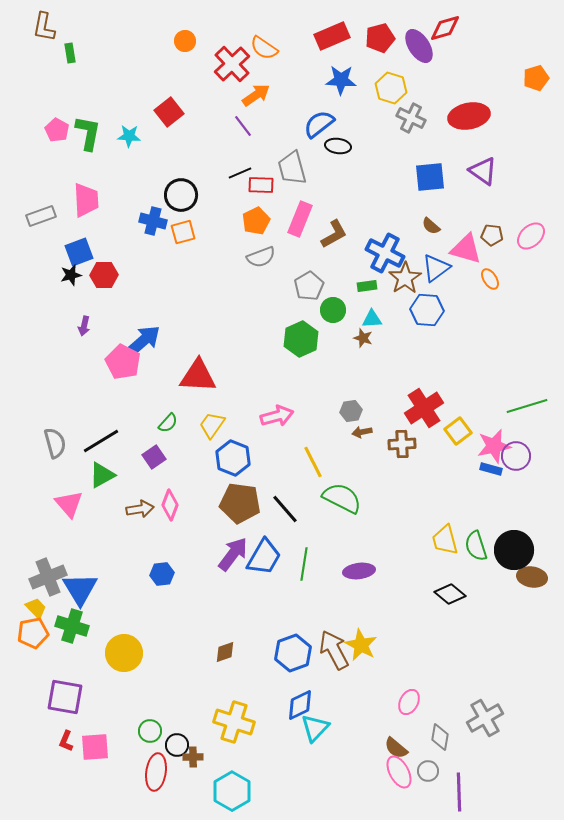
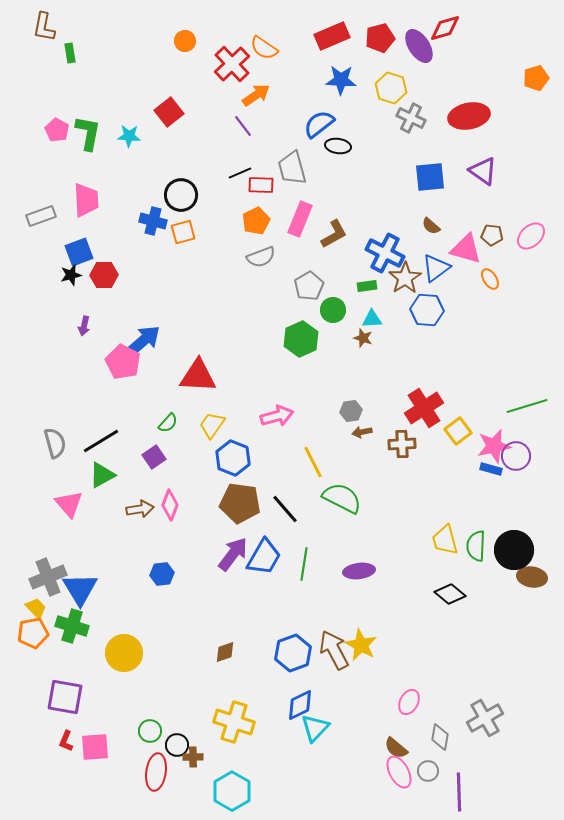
green semicircle at (476, 546): rotated 20 degrees clockwise
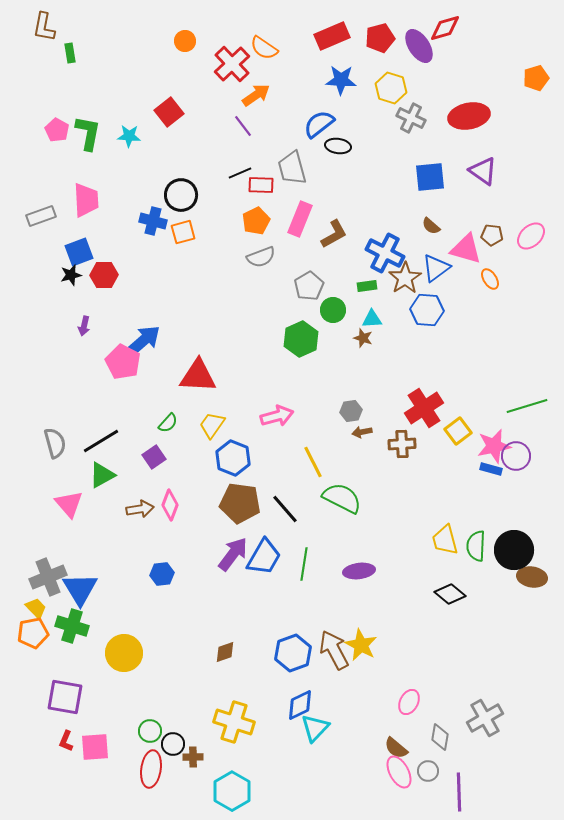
black circle at (177, 745): moved 4 px left, 1 px up
red ellipse at (156, 772): moved 5 px left, 3 px up
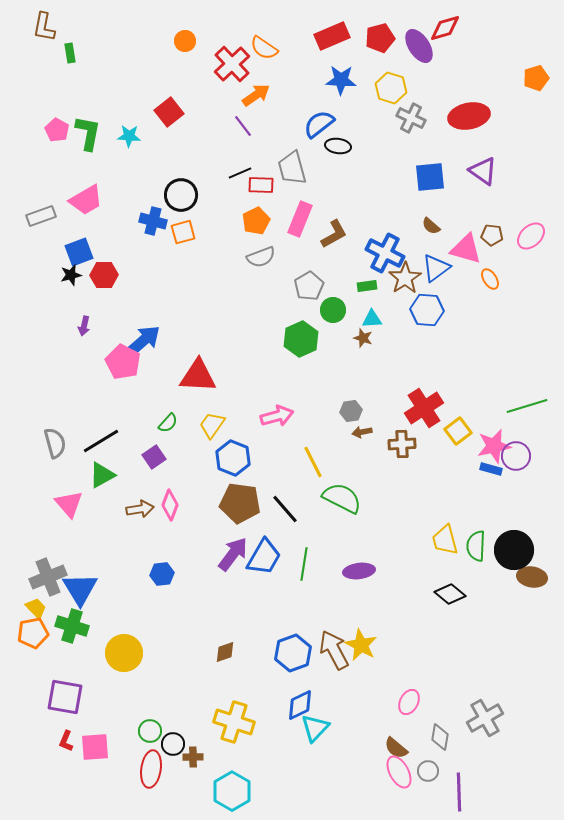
pink trapezoid at (86, 200): rotated 63 degrees clockwise
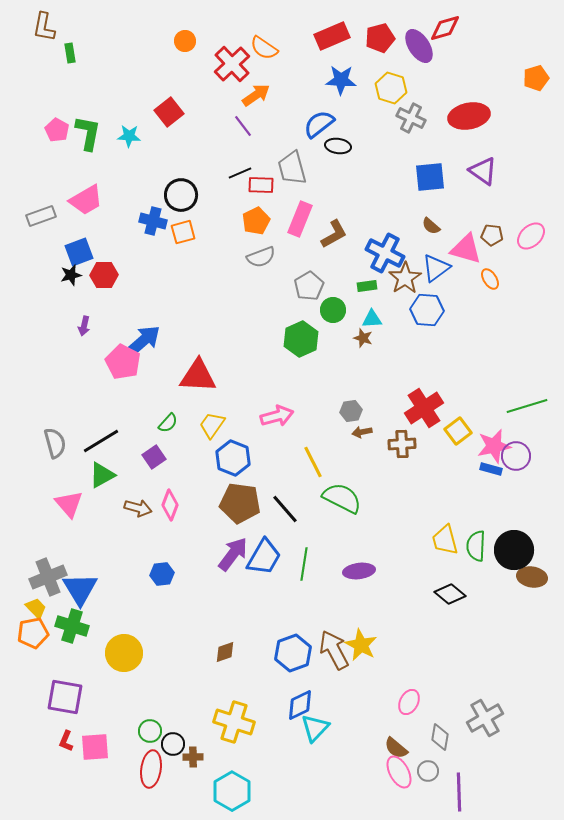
brown arrow at (140, 509): moved 2 px left, 1 px up; rotated 24 degrees clockwise
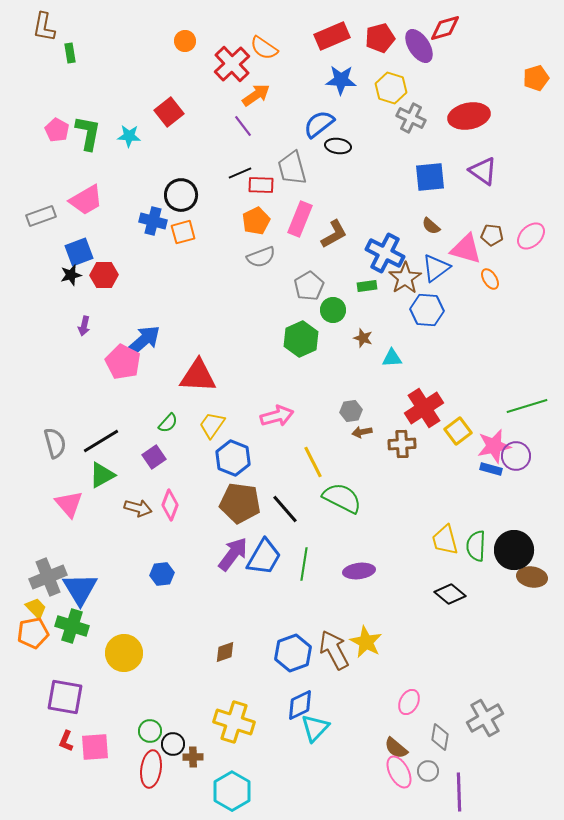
cyan triangle at (372, 319): moved 20 px right, 39 px down
yellow star at (361, 645): moved 5 px right, 3 px up
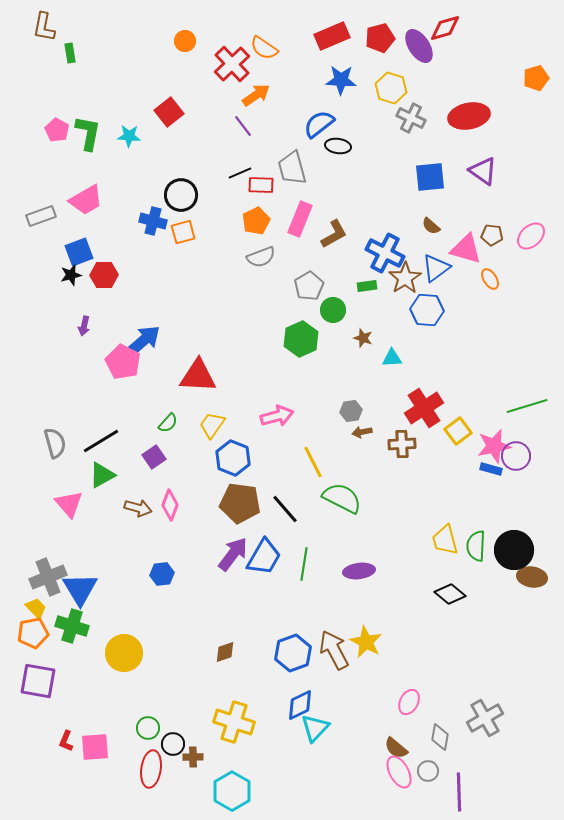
purple square at (65, 697): moved 27 px left, 16 px up
green circle at (150, 731): moved 2 px left, 3 px up
